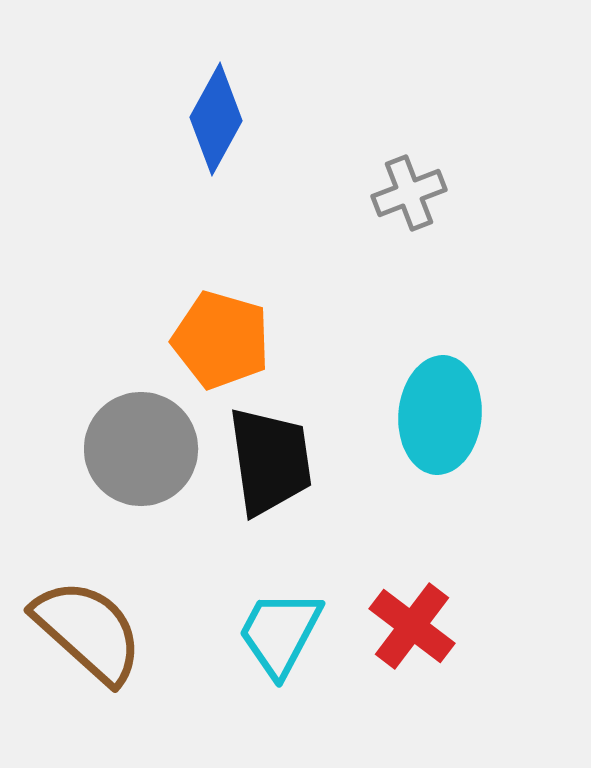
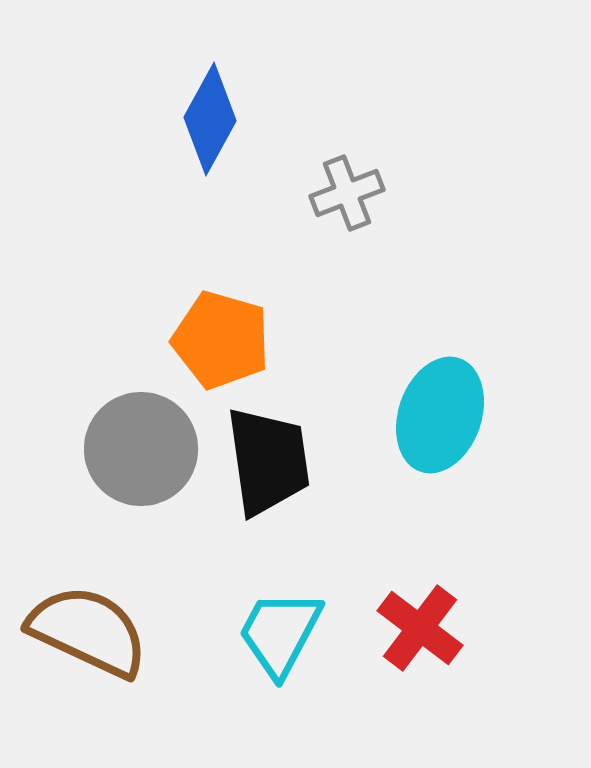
blue diamond: moved 6 px left
gray cross: moved 62 px left
cyan ellipse: rotated 14 degrees clockwise
black trapezoid: moved 2 px left
red cross: moved 8 px right, 2 px down
brown semicircle: rotated 17 degrees counterclockwise
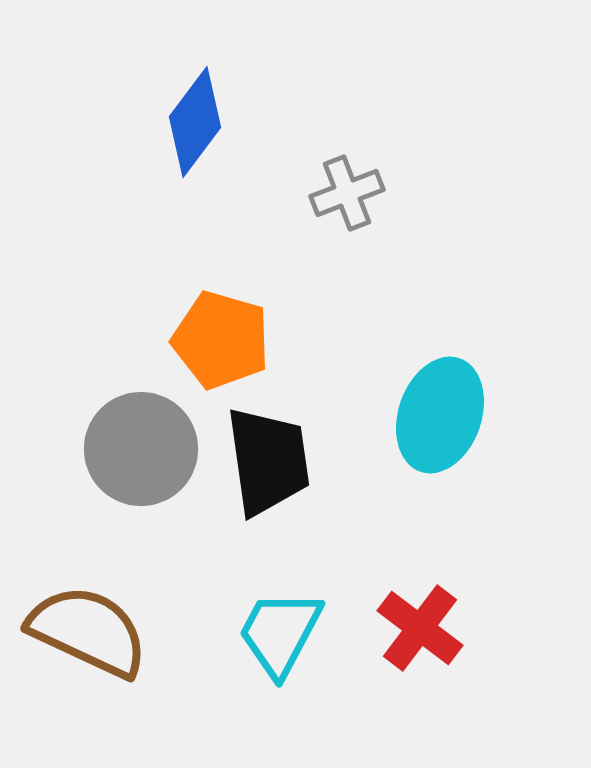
blue diamond: moved 15 px left, 3 px down; rotated 8 degrees clockwise
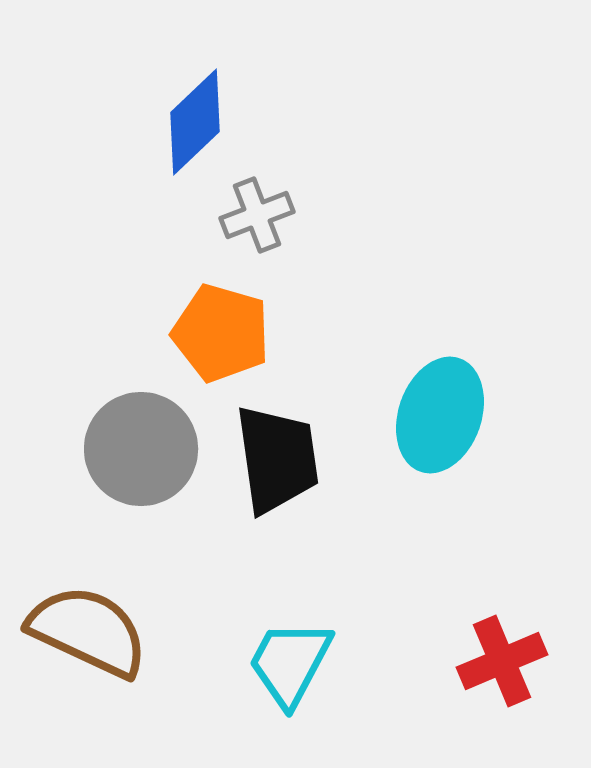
blue diamond: rotated 10 degrees clockwise
gray cross: moved 90 px left, 22 px down
orange pentagon: moved 7 px up
black trapezoid: moved 9 px right, 2 px up
red cross: moved 82 px right, 33 px down; rotated 30 degrees clockwise
cyan trapezoid: moved 10 px right, 30 px down
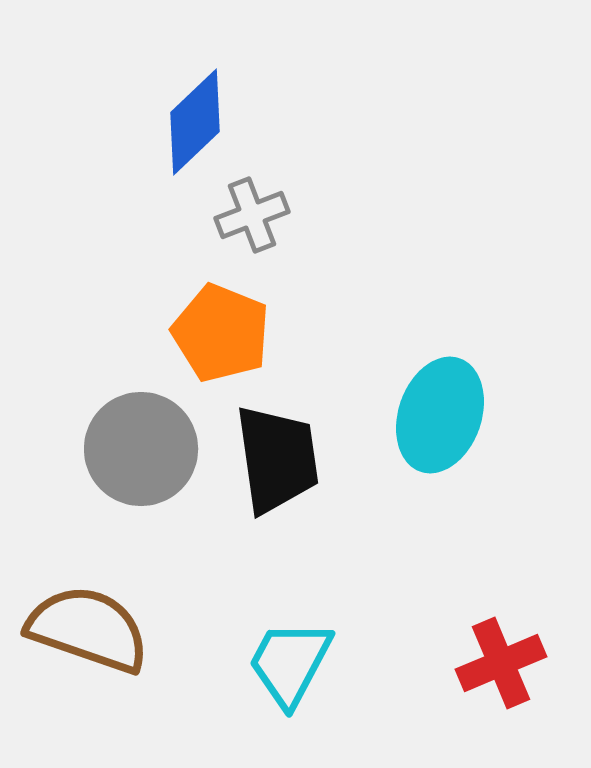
gray cross: moved 5 px left
orange pentagon: rotated 6 degrees clockwise
brown semicircle: moved 2 px up; rotated 6 degrees counterclockwise
red cross: moved 1 px left, 2 px down
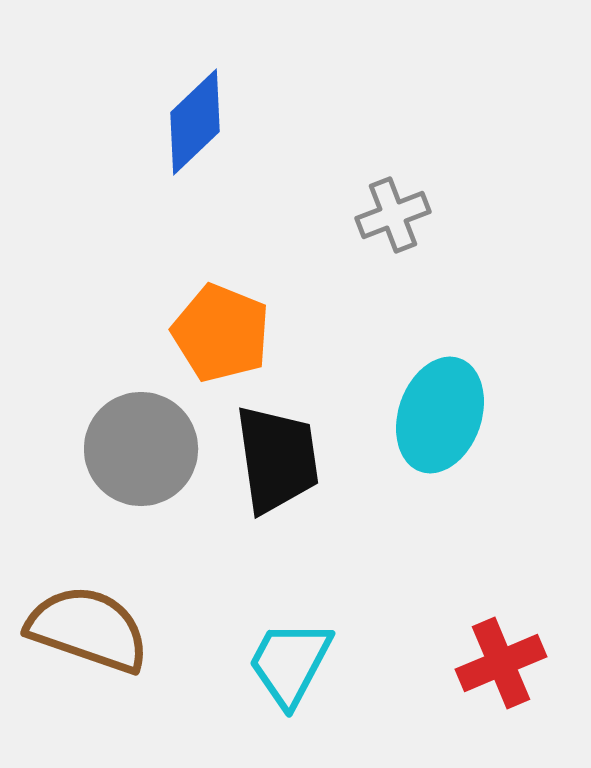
gray cross: moved 141 px right
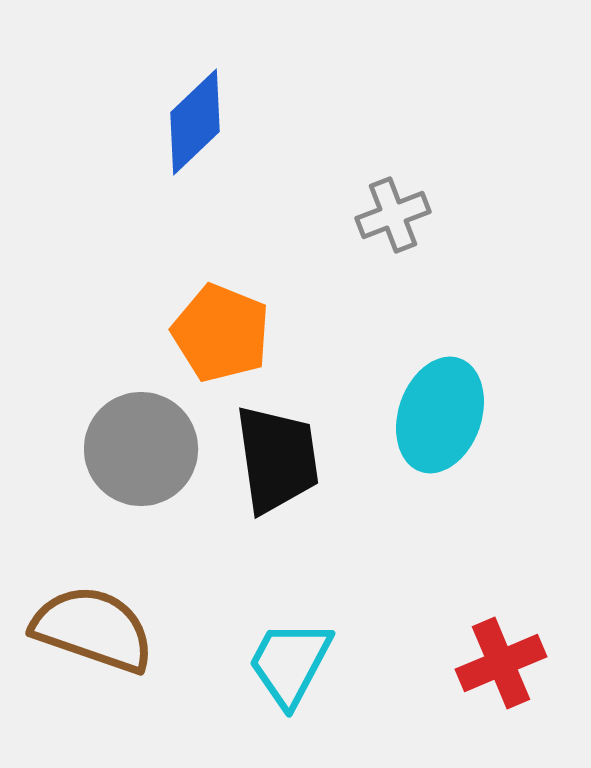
brown semicircle: moved 5 px right
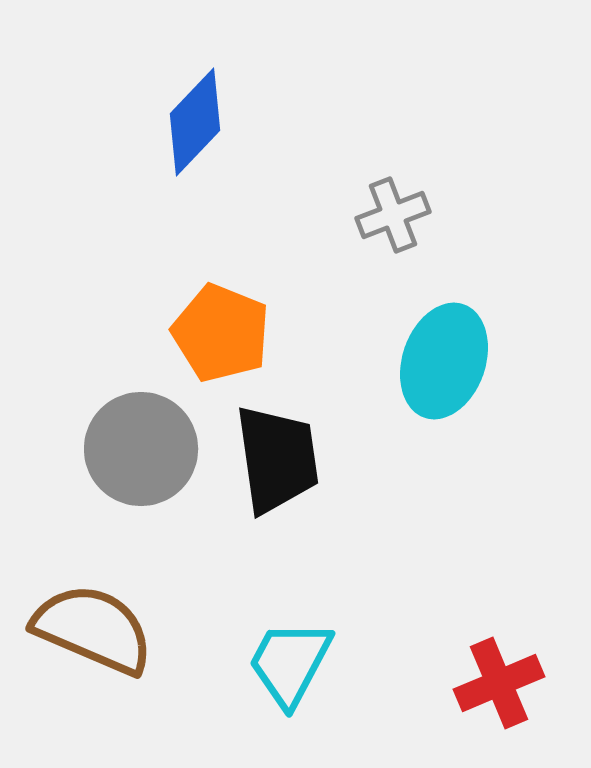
blue diamond: rotated 3 degrees counterclockwise
cyan ellipse: moved 4 px right, 54 px up
brown semicircle: rotated 4 degrees clockwise
red cross: moved 2 px left, 20 px down
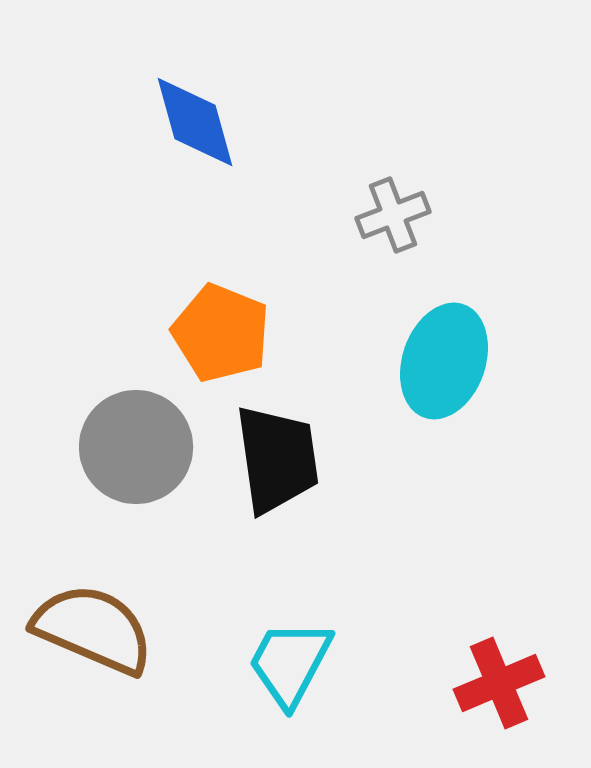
blue diamond: rotated 59 degrees counterclockwise
gray circle: moved 5 px left, 2 px up
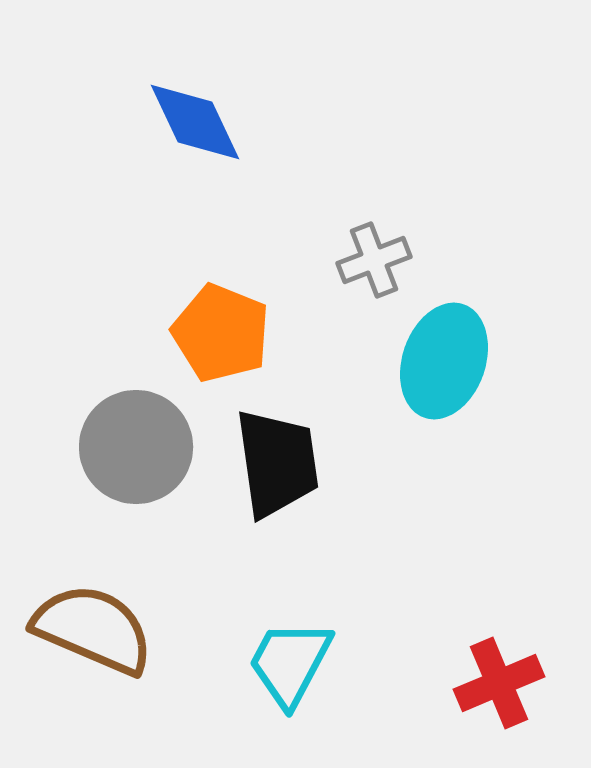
blue diamond: rotated 10 degrees counterclockwise
gray cross: moved 19 px left, 45 px down
black trapezoid: moved 4 px down
